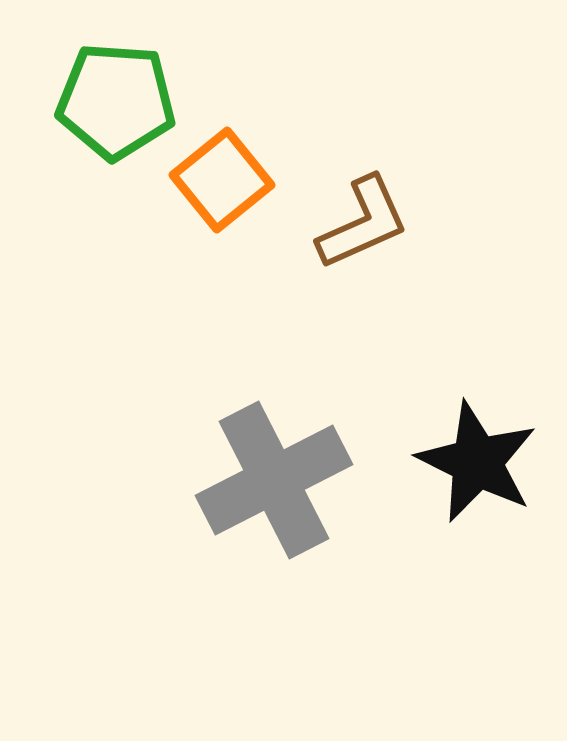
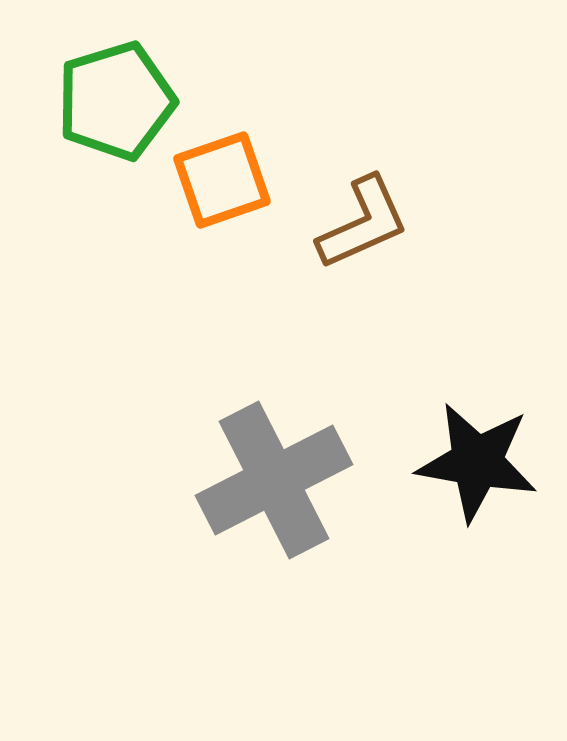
green pentagon: rotated 21 degrees counterclockwise
orange square: rotated 20 degrees clockwise
black star: rotated 16 degrees counterclockwise
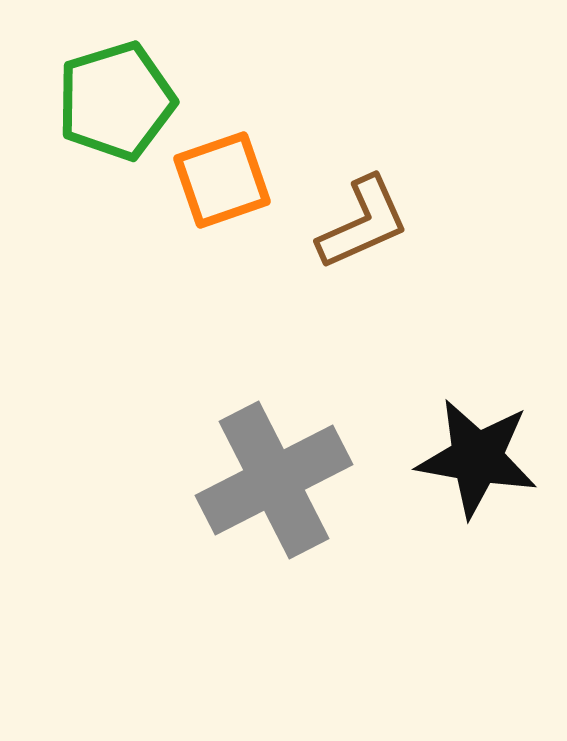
black star: moved 4 px up
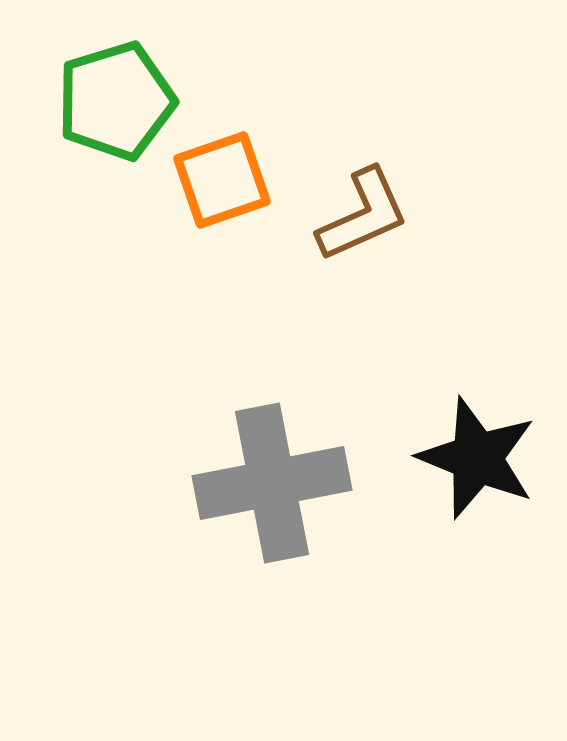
brown L-shape: moved 8 px up
black star: rotated 12 degrees clockwise
gray cross: moved 2 px left, 3 px down; rotated 16 degrees clockwise
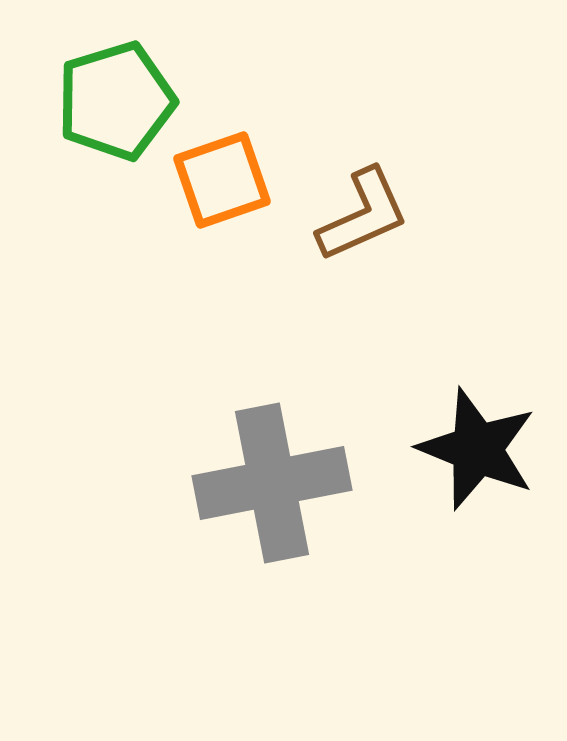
black star: moved 9 px up
